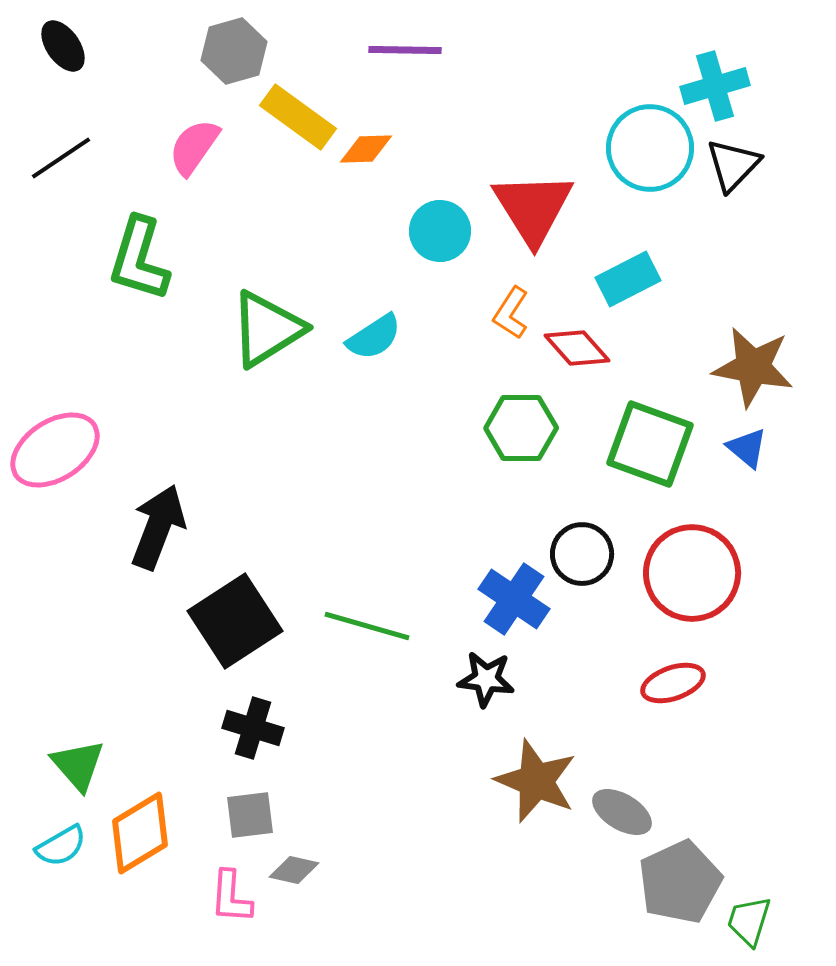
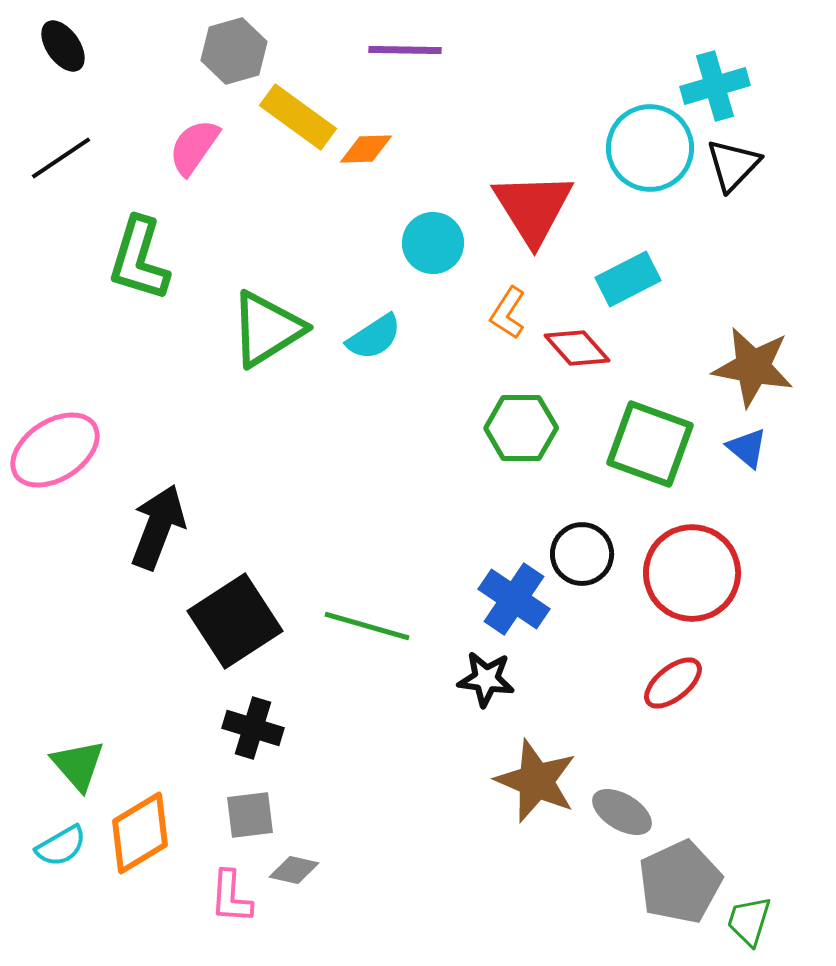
cyan circle at (440, 231): moved 7 px left, 12 px down
orange L-shape at (511, 313): moved 3 px left
red ellipse at (673, 683): rotated 20 degrees counterclockwise
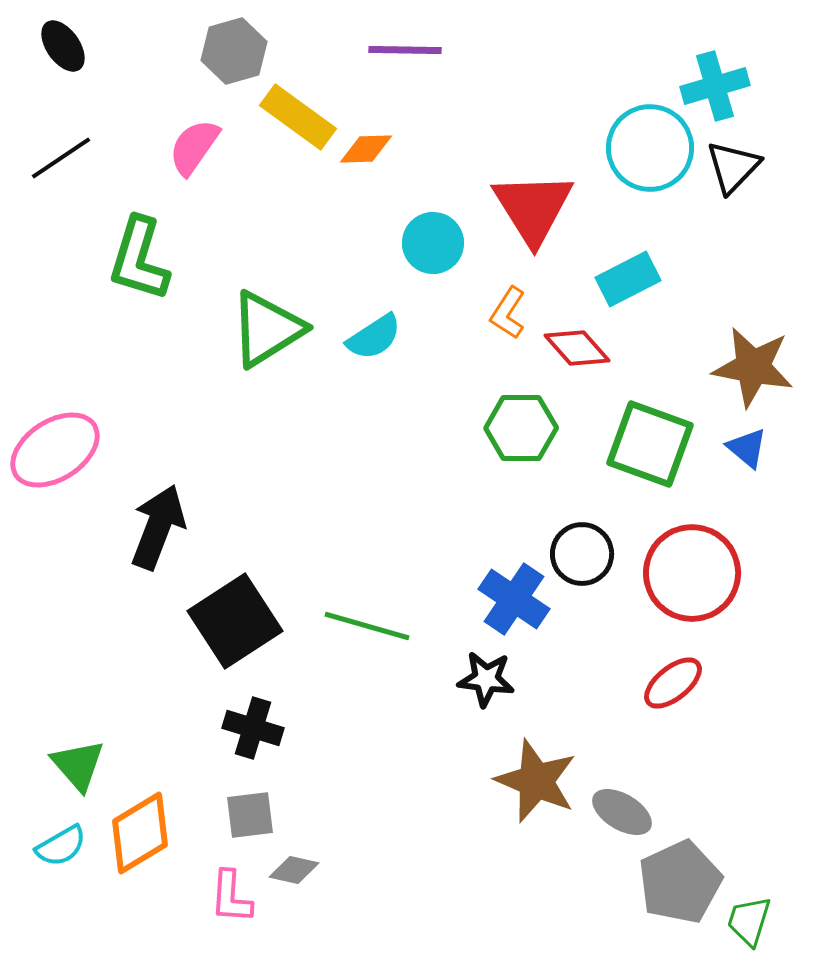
black triangle at (733, 165): moved 2 px down
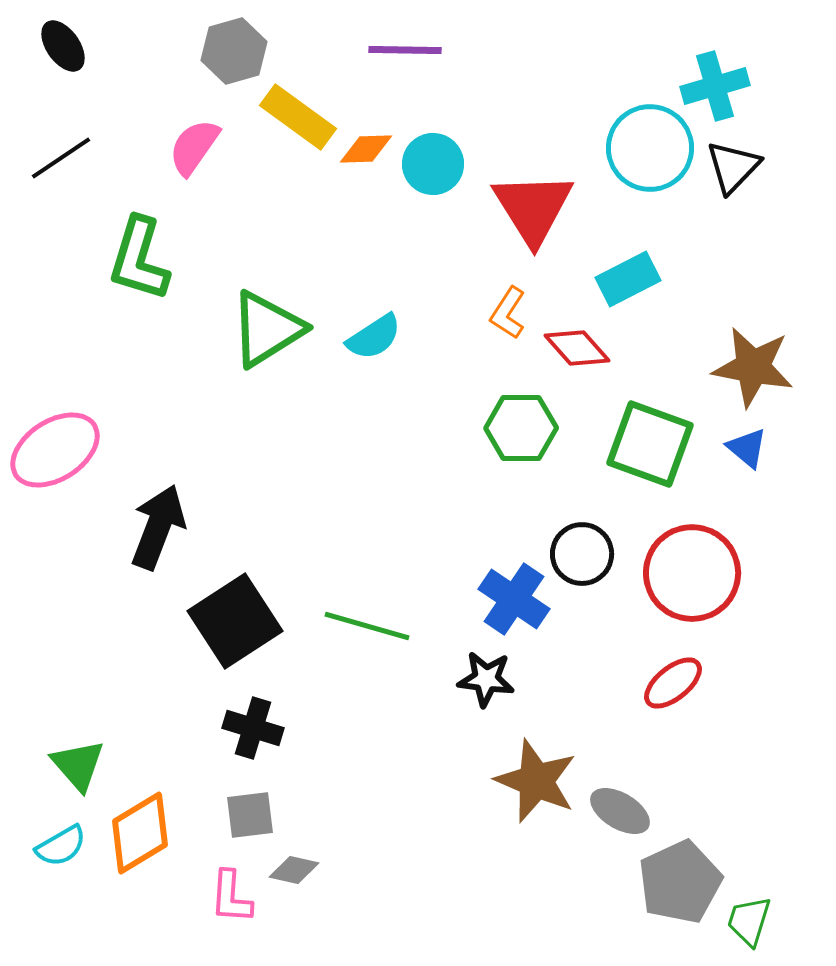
cyan circle at (433, 243): moved 79 px up
gray ellipse at (622, 812): moved 2 px left, 1 px up
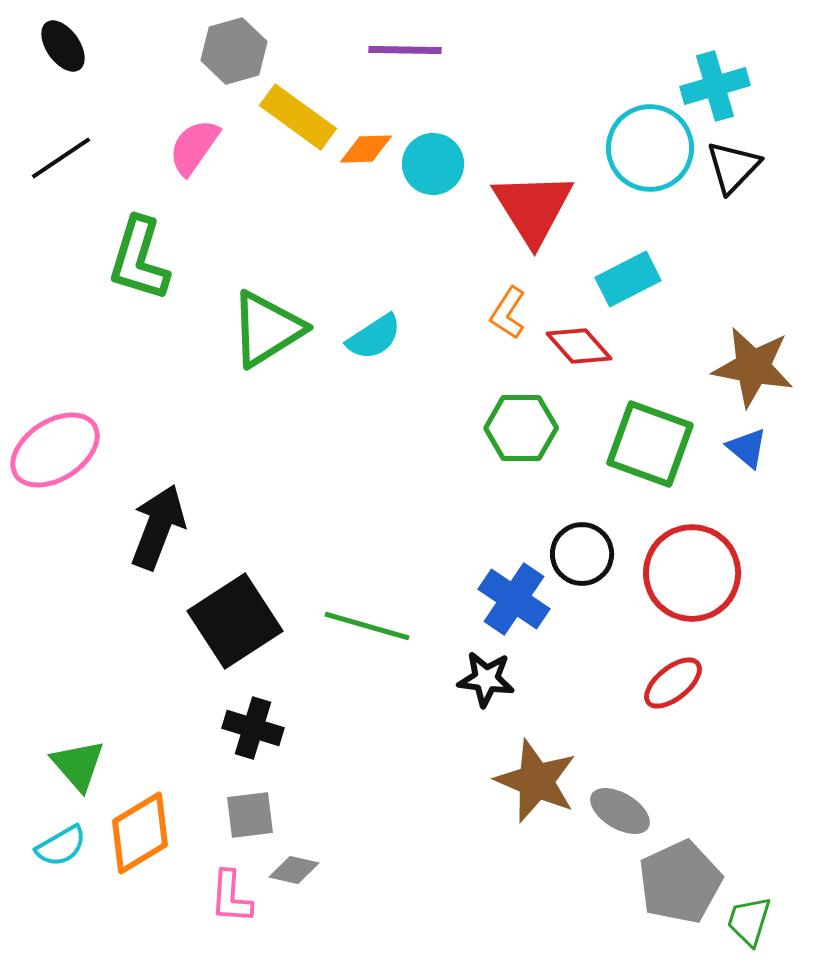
red diamond at (577, 348): moved 2 px right, 2 px up
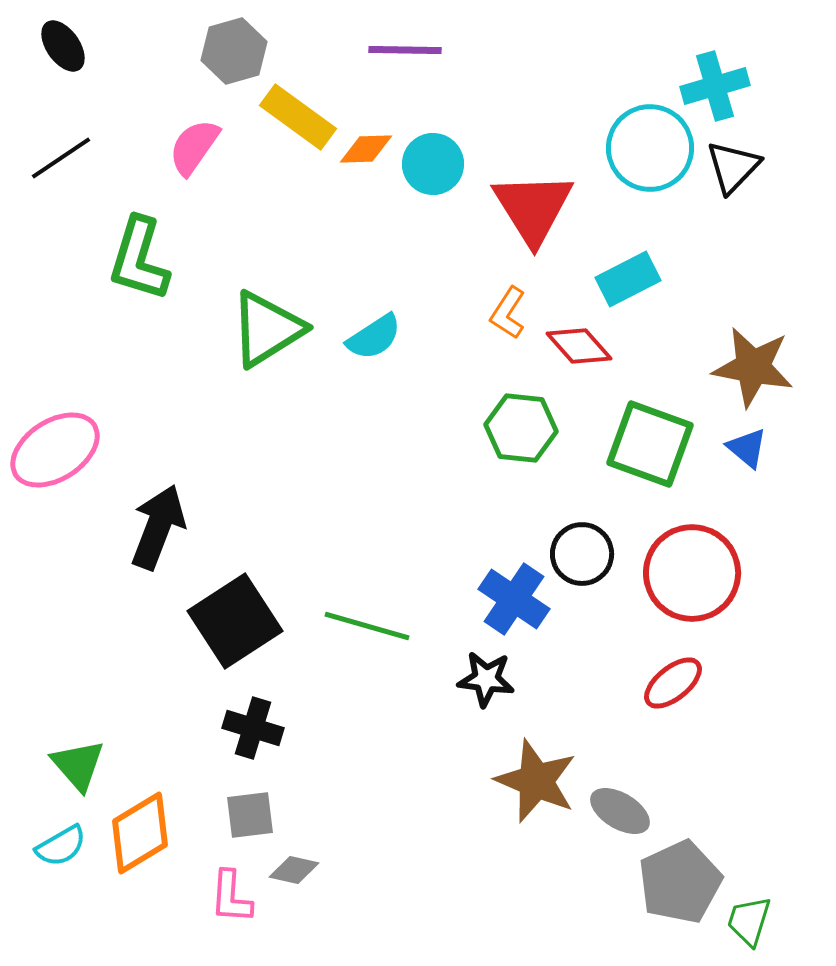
green hexagon at (521, 428): rotated 6 degrees clockwise
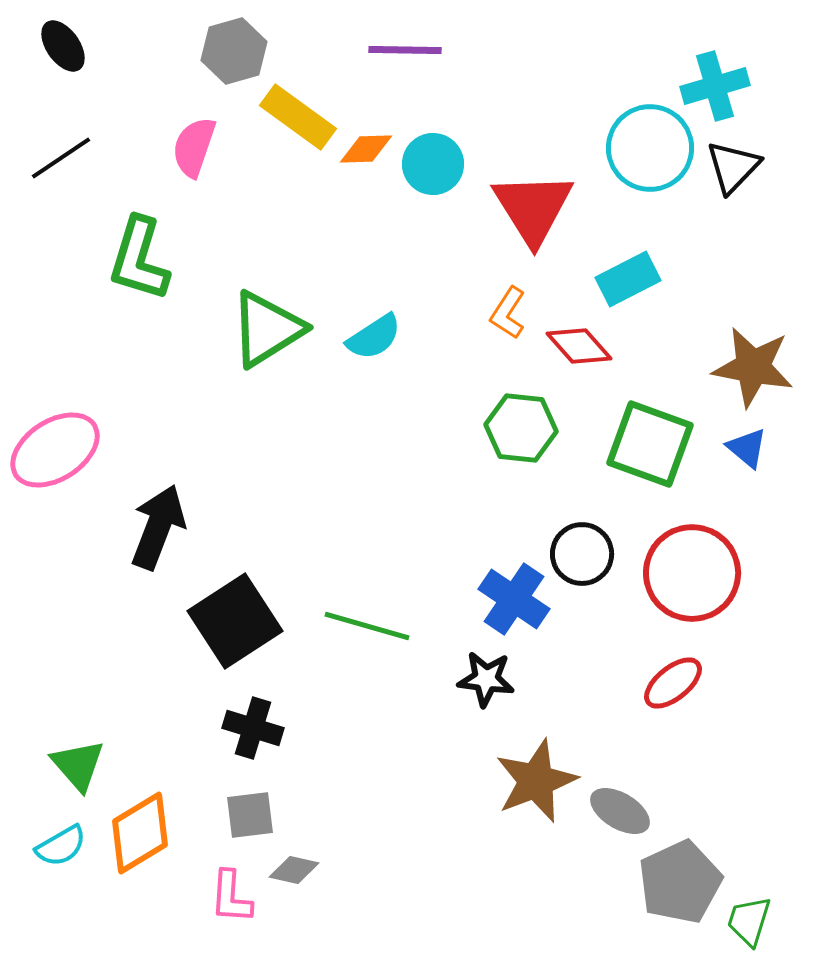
pink semicircle at (194, 147): rotated 16 degrees counterclockwise
brown star at (536, 781): rotated 28 degrees clockwise
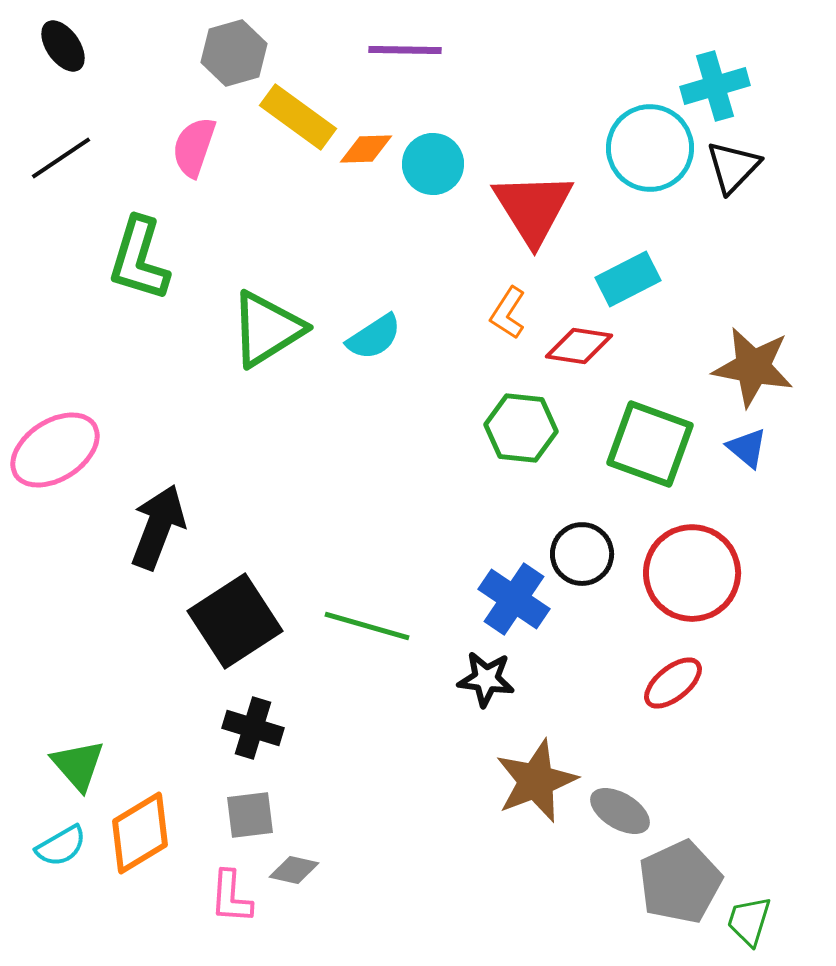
gray hexagon at (234, 51): moved 2 px down
red diamond at (579, 346): rotated 40 degrees counterclockwise
